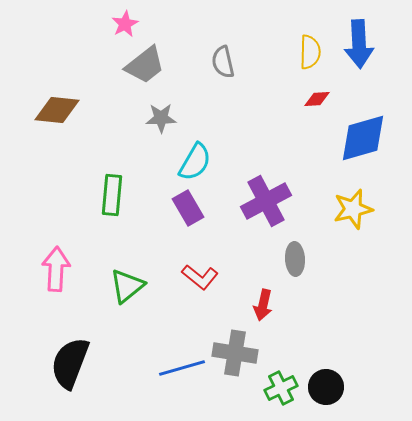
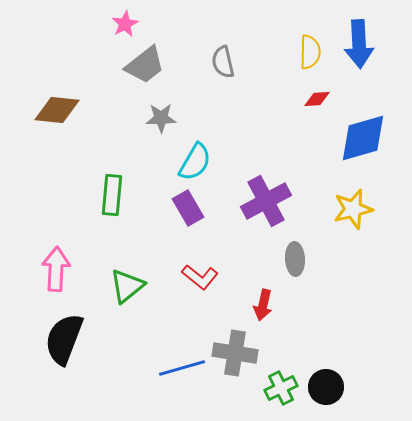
black semicircle: moved 6 px left, 24 px up
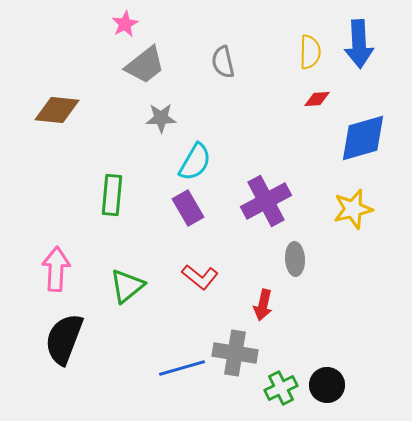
black circle: moved 1 px right, 2 px up
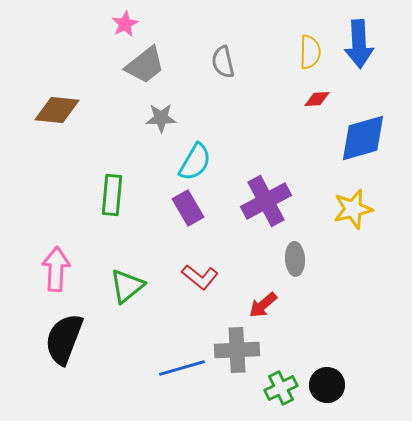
red arrow: rotated 36 degrees clockwise
gray cross: moved 2 px right, 3 px up; rotated 12 degrees counterclockwise
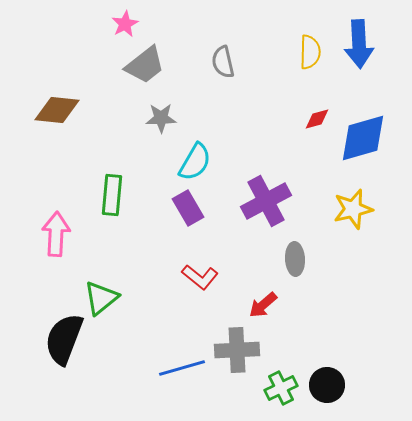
red diamond: moved 20 px down; rotated 12 degrees counterclockwise
pink arrow: moved 35 px up
green triangle: moved 26 px left, 12 px down
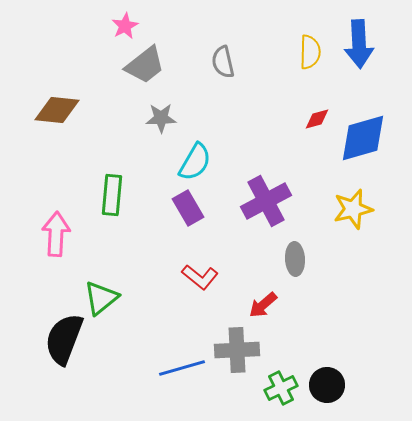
pink star: moved 2 px down
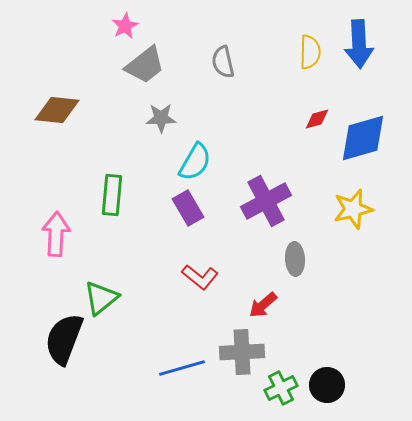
gray cross: moved 5 px right, 2 px down
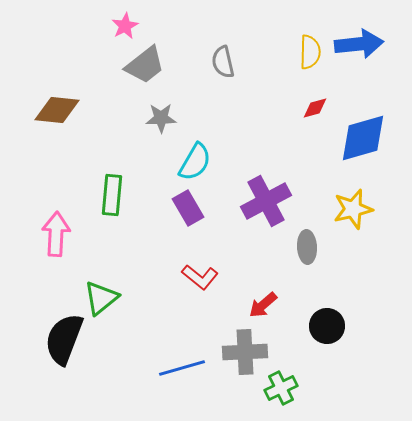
blue arrow: rotated 93 degrees counterclockwise
red diamond: moved 2 px left, 11 px up
gray ellipse: moved 12 px right, 12 px up
gray cross: moved 3 px right
black circle: moved 59 px up
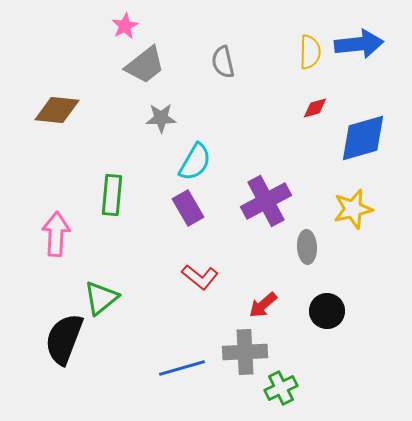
black circle: moved 15 px up
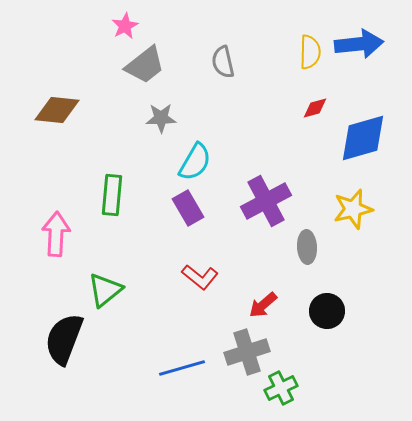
green triangle: moved 4 px right, 8 px up
gray cross: moved 2 px right; rotated 15 degrees counterclockwise
